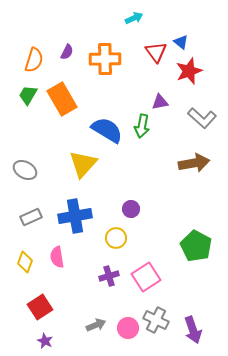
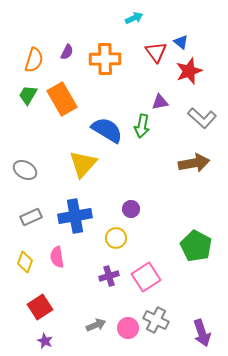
purple arrow: moved 9 px right, 3 px down
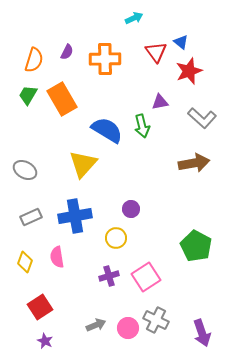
green arrow: rotated 25 degrees counterclockwise
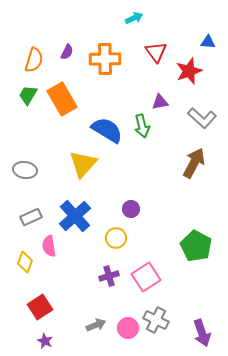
blue triangle: moved 27 px right; rotated 35 degrees counterclockwise
brown arrow: rotated 52 degrees counterclockwise
gray ellipse: rotated 20 degrees counterclockwise
blue cross: rotated 32 degrees counterclockwise
pink semicircle: moved 8 px left, 11 px up
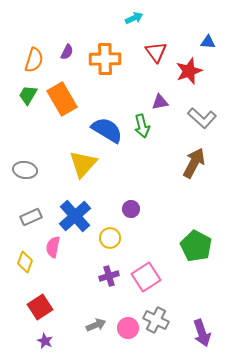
yellow circle: moved 6 px left
pink semicircle: moved 4 px right, 1 px down; rotated 20 degrees clockwise
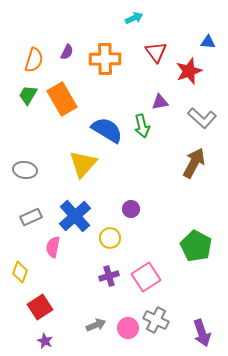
yellow diamond: moved 5 px left, 10 px down
